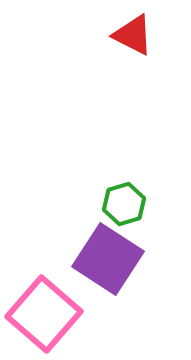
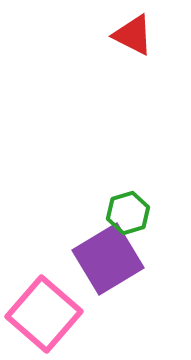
green hexagon: moved 4 px right, 9 px down
purple square: rotated 26 degrees clockwise
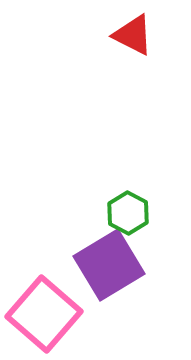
green hexagon: rotated 15 degrees counterclockwise
purple square: moved 1 px right, 6 px down
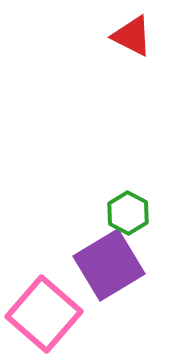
red triangle: moved 1 px left, 1 px down
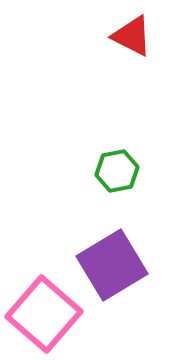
green hexagon: moved 11 px left, 42 px up; rotated 21 degrees clockwise
purple square: moved 3 px right
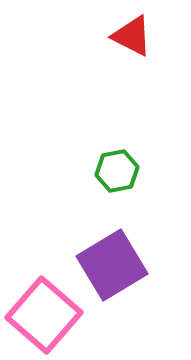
pink square: moved 1 px down
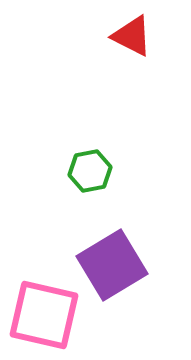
green hexagon: moved 27 px left
pink square: rotated 28 degrees counterclockwise
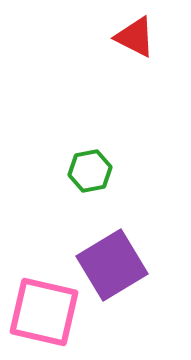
red triangle: moved 3 px right, 1 px down
pink square: moved 3 px up
